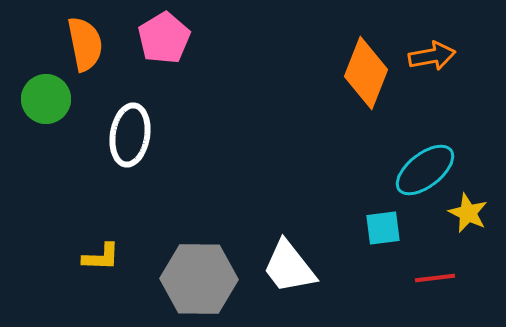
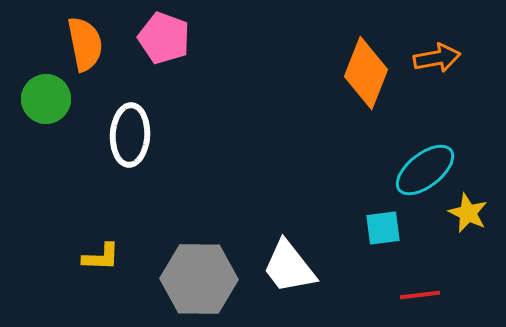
pink pentagon: rotated 21 degrees counterclockwise
orange arrow: moved 5 px right, 2 px down
white ellipse: rotated 6 degrees counterclockwise
red line: moved 15 px left, 17 px down
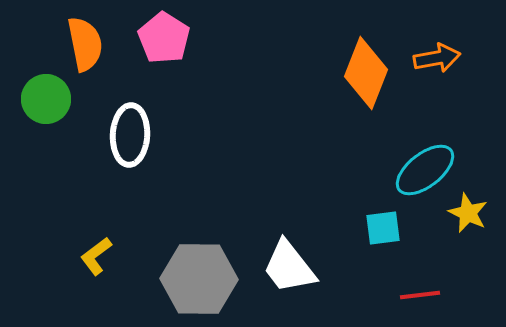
pink pentagon: rotated 12 degrees clockwise
yellow L-shape: moved 5 px left, 1 px up; rotated 141 degrees clockwise
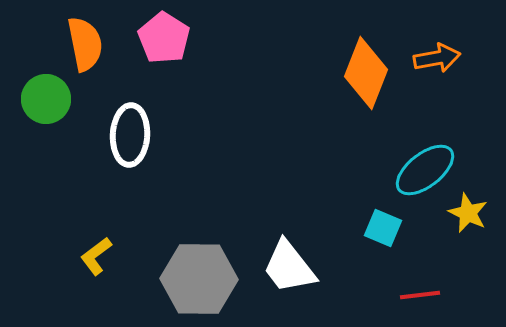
cyan square: rotated 30 degrees clockwise
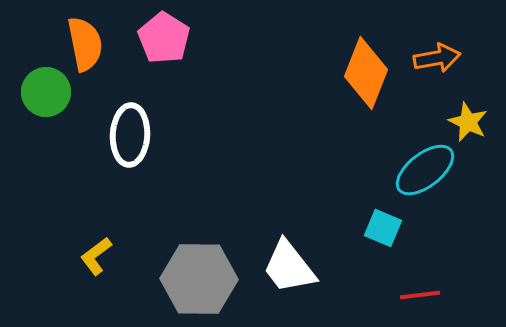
green circle: moved 7 px up
yellow star: moved 91 px up
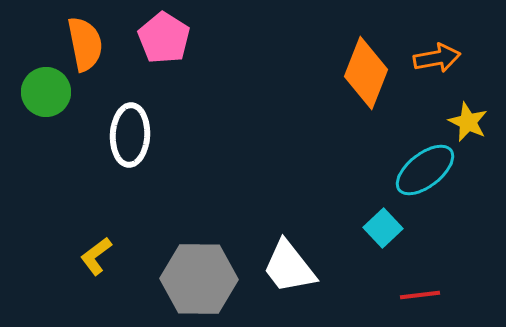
cyan square: rotated 24 degrees clockwise
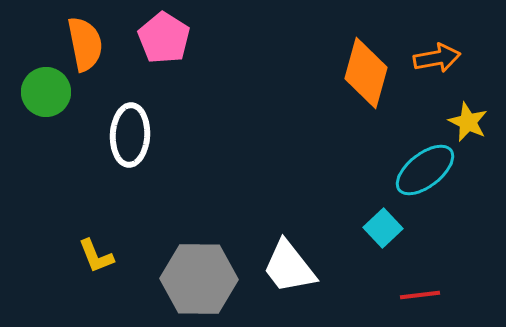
orange diamond: rotated 6 degrees counterclockwise
yellow L-shape: rotated 75 degrees counterclockwise
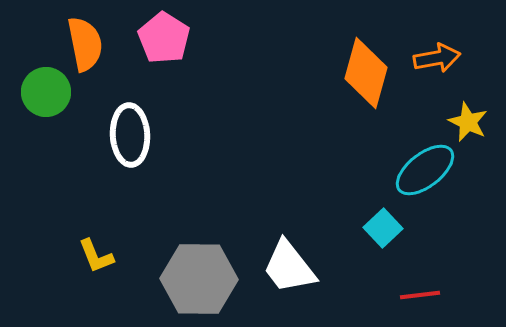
white ellipse: rotated 6 degrees counterclockwise
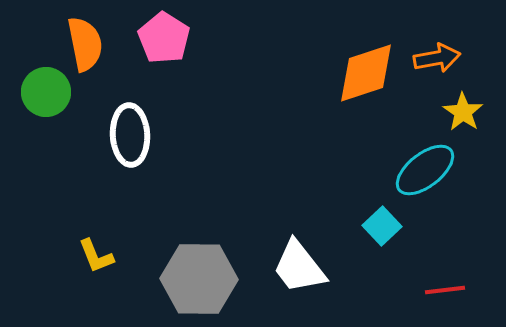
orange diamond: rotated 56 degrees clockwise
yellow star: moved 5 px left, 10 px up; rotated 9 degrees clockwise
cyan square: moved 1 px left, 2 px up
white trapezoid: moved 10 px right
red line: moved 25 px right, 5 px up
